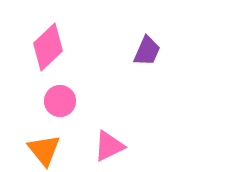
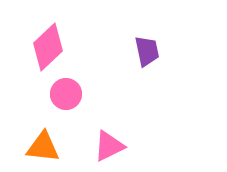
purple trapezoid: rotated 36 degrees counterclockwise
pink circle: moved 6 px right, 7 px up
orange triangle: moved 1 px left, 3 px up; rotated 45 degrees counterclockwise
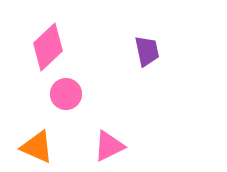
orange triangle: moved 6 px left; rotated 18 degrees clockwise
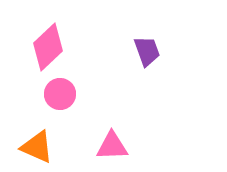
purple trapezoid: rotated 8 degrees counterclockwise
pink circle: moved 6 px left
pink triangle: moved 3 px right; rotated 24 degrees clockwise
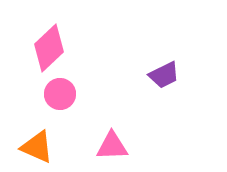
pink diamond: moved 1 px right, 1 px down
purple trapezoid: moved 17 px right, 24 px down; rotated 84 degrees clockwise
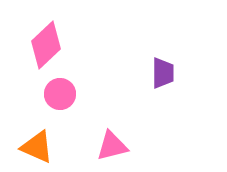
pink diamond: moved 3 px left, 3 px up
purple trapezoid: moved 1 px left, 2 px up; rotated 64 degrees counterclockwise
pink triangle: rotated 12 degrees counterclockwise
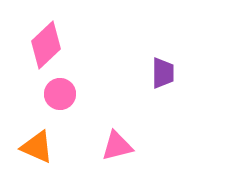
pink triangle: moved 5 px right
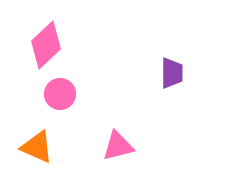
purple trapezoid: moved 9 px right
pink triangle: moved 1 px right
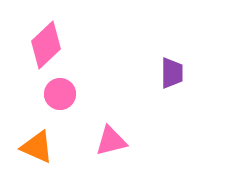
pink triangle: moved 7 px left, 5 px up
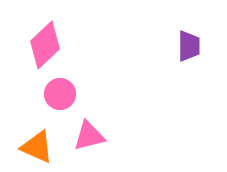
pink diamond: moved 1 px left
purple trapezoid: moved 17 px right, 27 px up
pink triangle: moved 22 px left, 5 px up
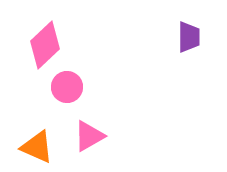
purple trapezoid: moved 9 px up
pink circle: moved 7 px right, 7 px up
pink triangle: rotated 16 degrees counterclockwise
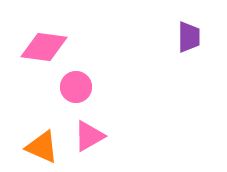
pink diamond: moved 1 px left, 2 px down; rotated 51 degrees clockwise
pink circle: moved 9 px right
orange triangle: moved 5 px right
